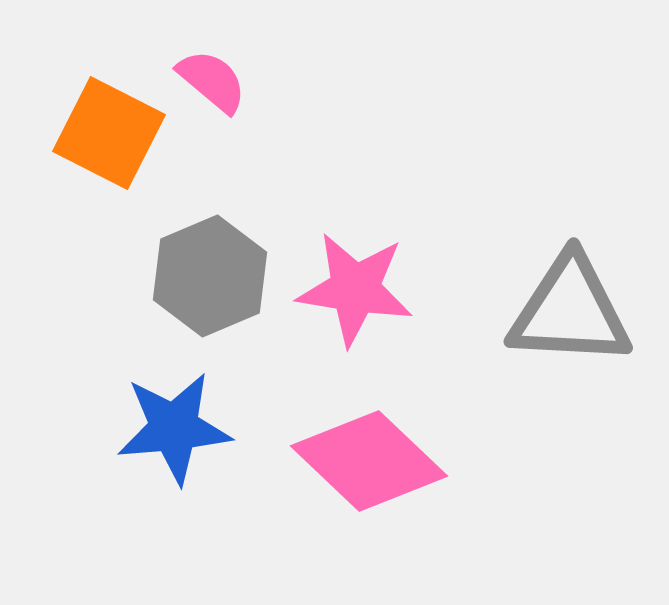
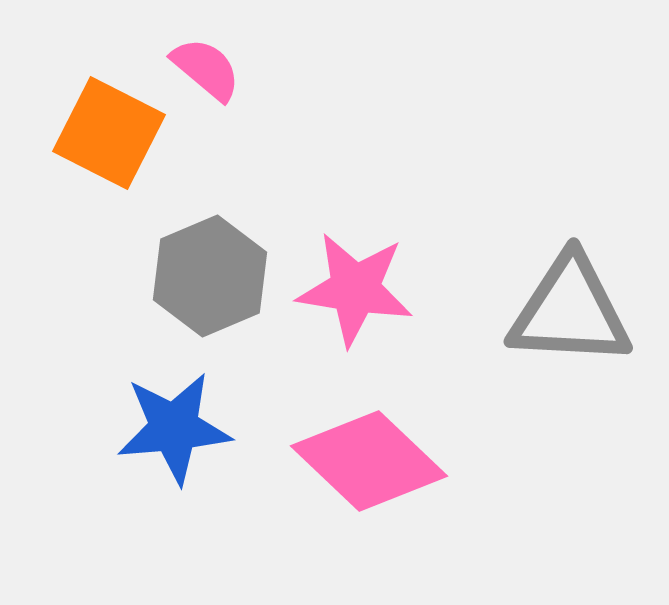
pink semicircle: moved 6 px left, 12 px up
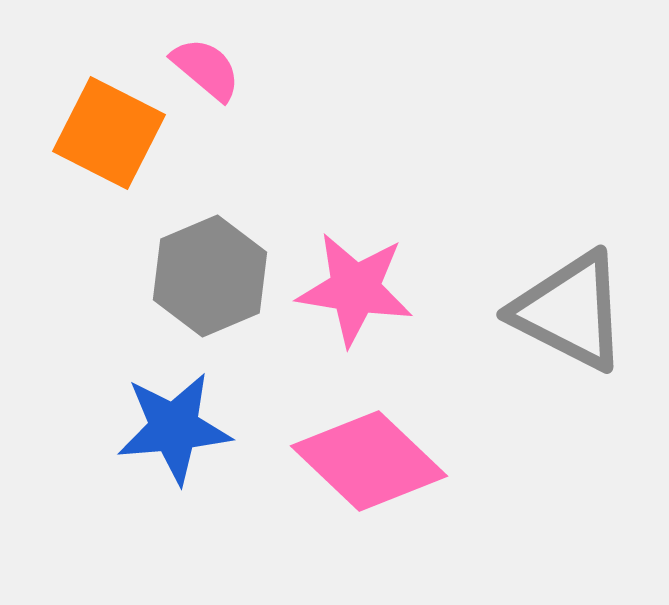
gray triangle: rotated 24 degrees clockwise
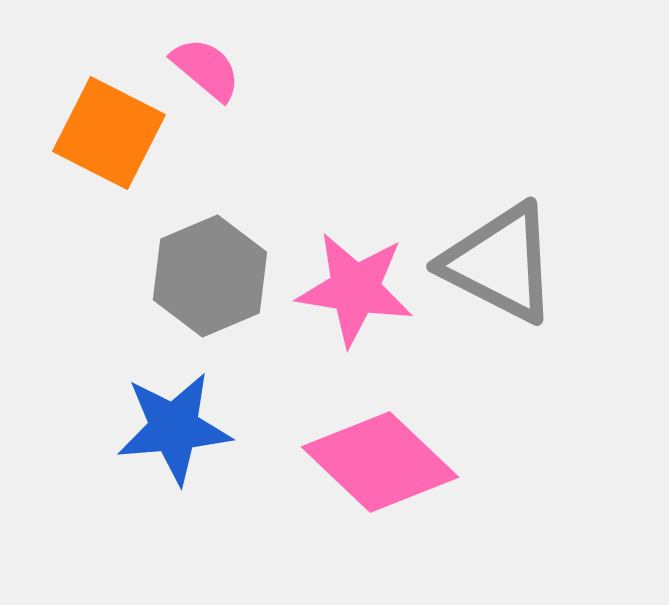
gray triangle: moved 70 px left, 48 px up
pink diamond: moved 11 px right, 1 px down
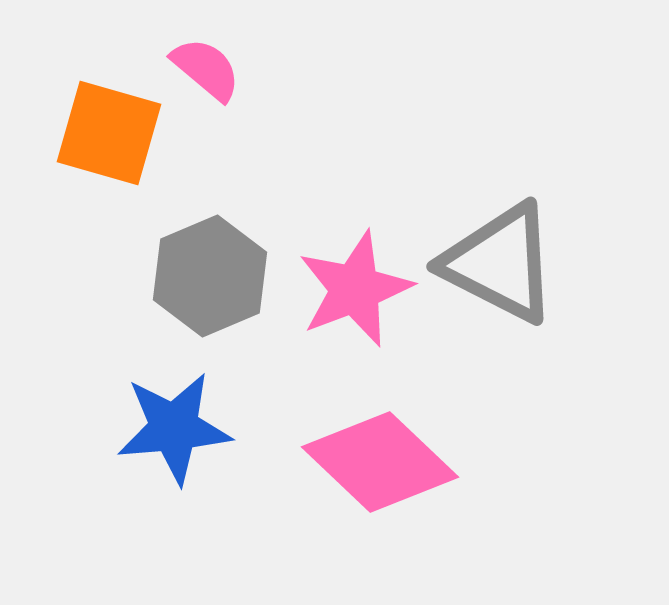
orange square: rotated 11 degrees counterclockwise
pink star: rotated 30 degrees counterclockwise
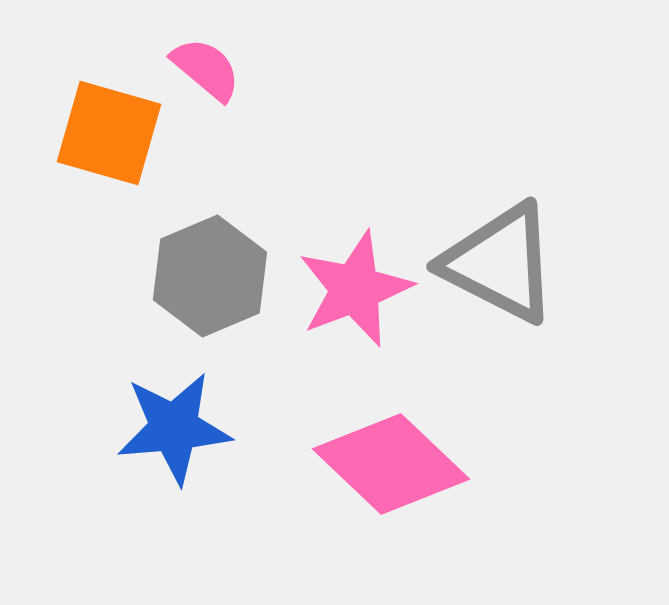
pink diamond: moved 11 px right, 2 px down
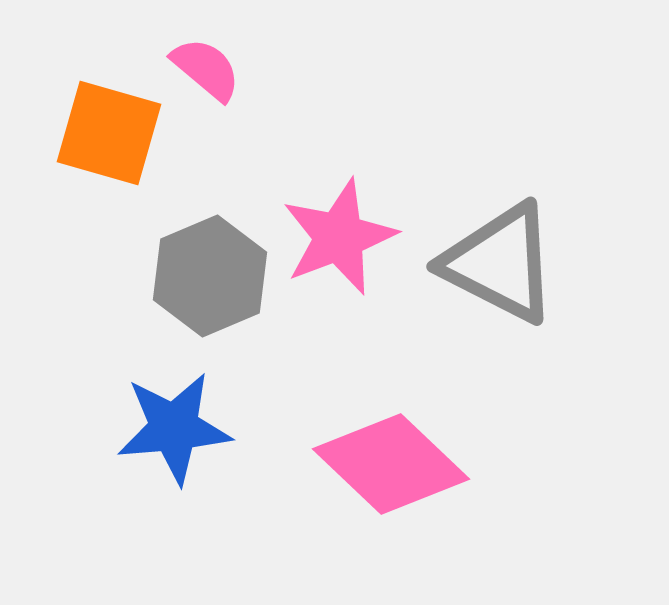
pink star: moved 16 px left, 52 px up
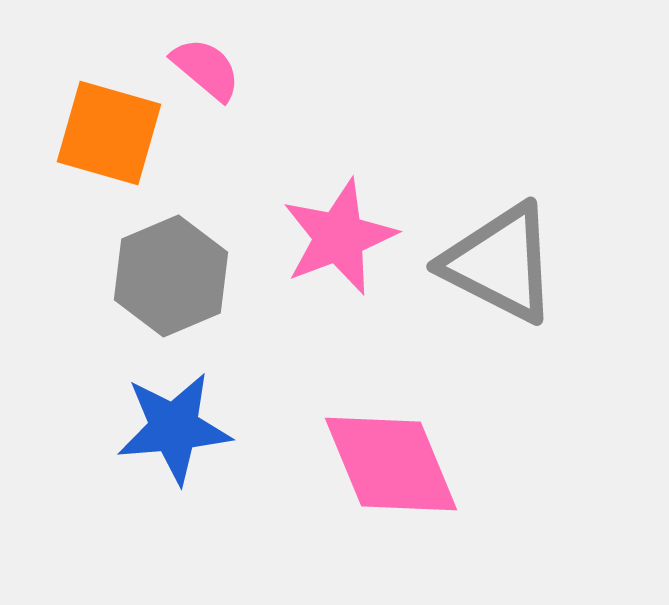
gray hexagon: moved 39 px left
pink diamond: rotated 24 degrees clockwise
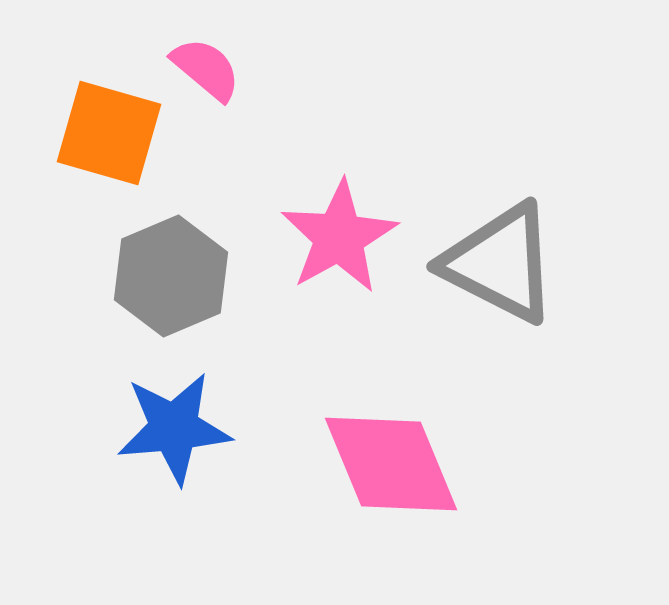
pink star: rotated 8 degrees counterclockwise
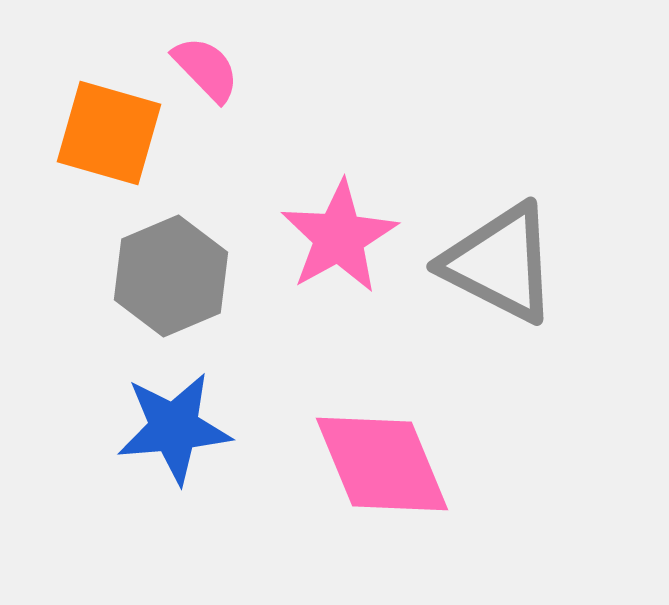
pink semicircle: rotated 6 degrees clockwise
pink diamond: moved 9 px left
